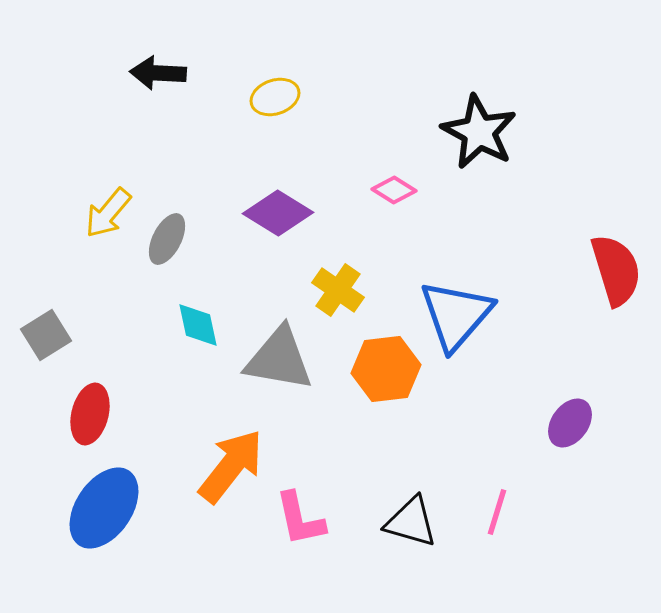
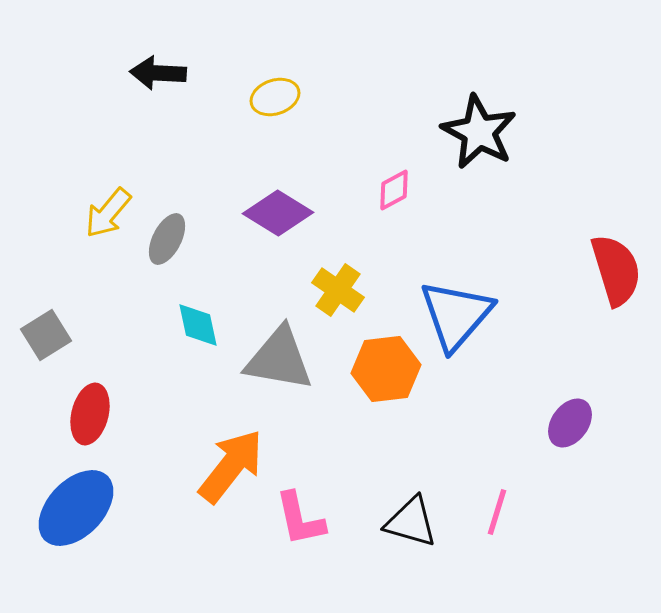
pink diamond: rotated 60 degrees counterclockwise
blue ellipse: moved 28 px left; rotated 10 degrees clockwise
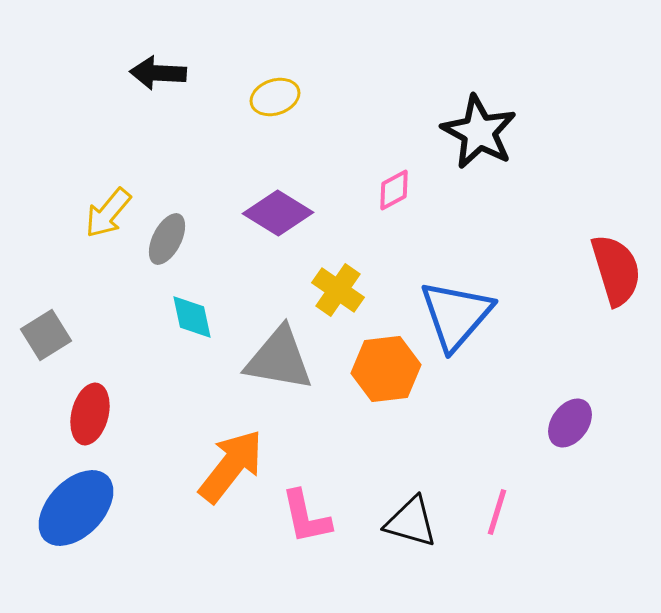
cyan diamond: moved 6 px left, 8 px up
pink L-shape: moved 6 px right, 2 px up
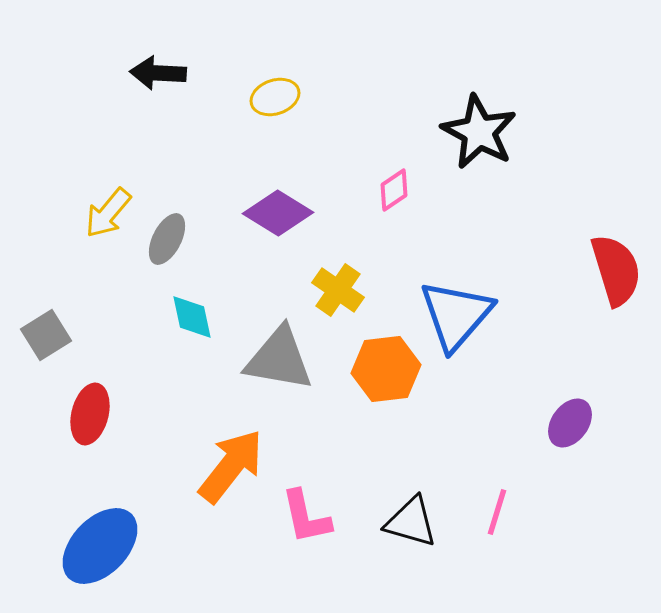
pink diamond: rotated 6 degrees counterclockwise
blue ellipse: moved 24 px right, 38 px down
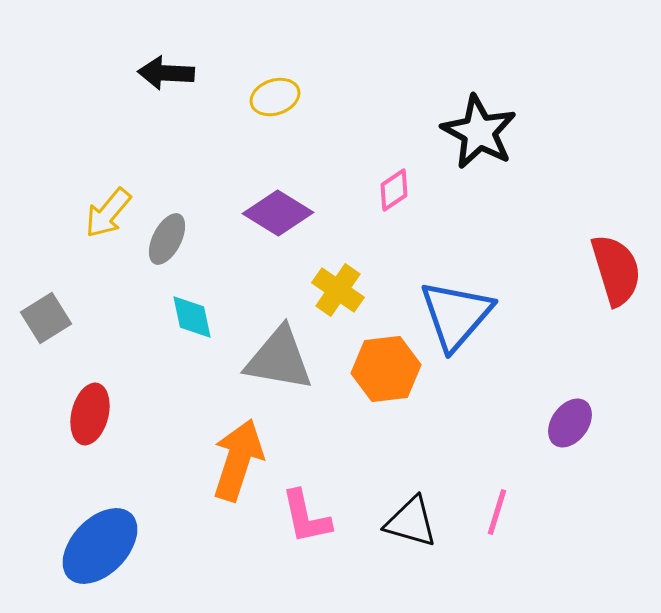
black arrow: moved 8 px right
gray square: moved 17 px up
orange arrow: moved 7 px right, 6 px up; rotated 20 degrees counterclockwise
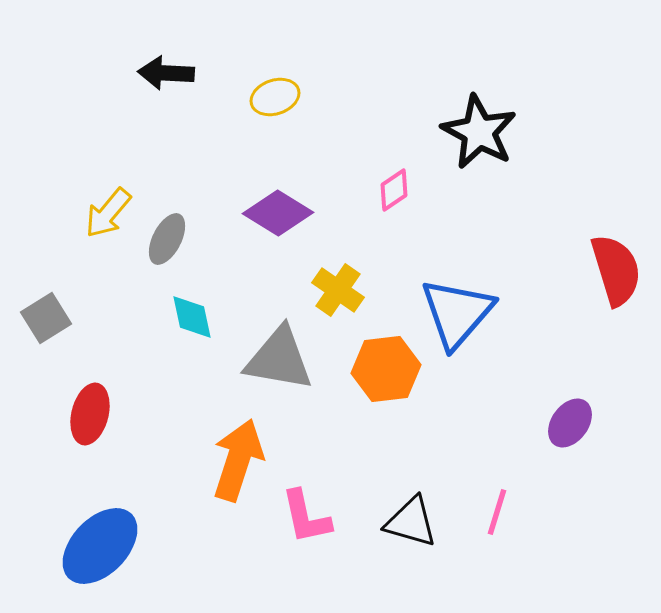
blue triangle: moved 1 px right, 2 px up
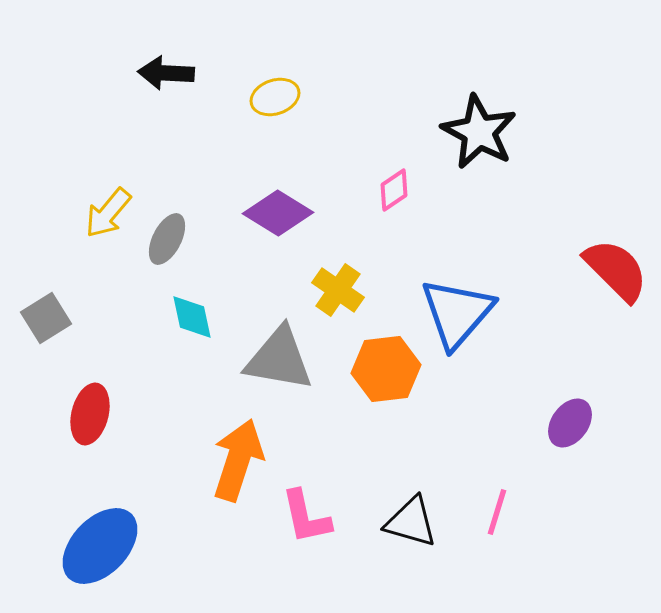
red semicircle: rotated 28 degrees counterclockwise
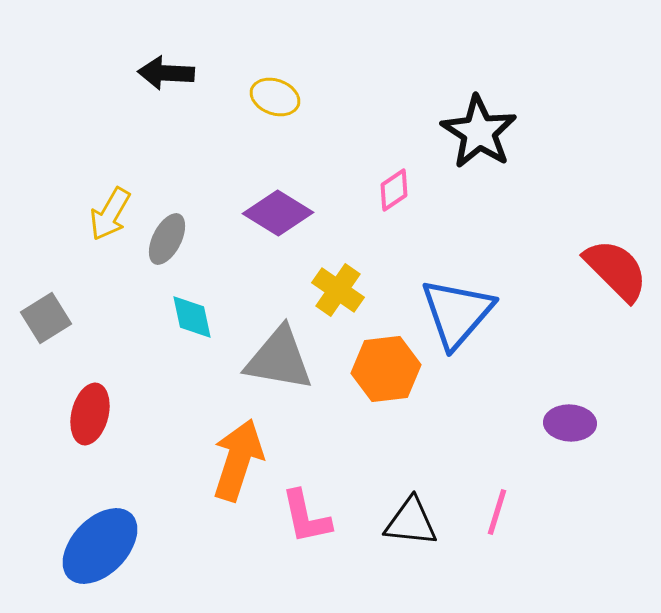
yellow ellipse: rotated 39 degrees clockwise
black star: rotated 4 degrees clockwise
yellow arrow: moved 2 px right, 1 px down; rotated 10 degrees counterclockwise
purple ellipse: rotated 57 degrees clockwise
black triangle: rotated 10 degrees counterclockwise
